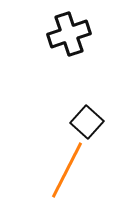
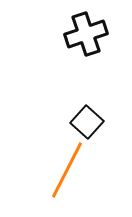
black cross: moved 17 px right
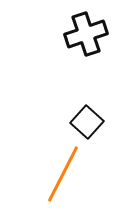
orange line: moved 4 px left, 4 px down
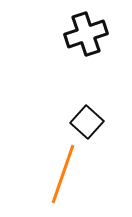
orange line: rotated 8 degrees counterclockwise
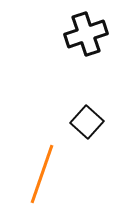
orange line: moved 21 px left
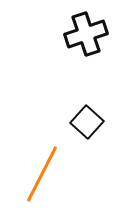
orange line: rotated 8 degrees clockwise
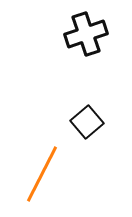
black square: rotated 8 degrees clockwise
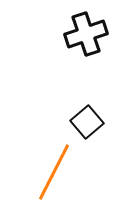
orange line: moved 12 px right, 2 px up
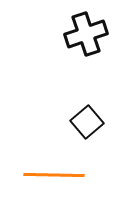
orange line: moved 3 px down; rotated 64 degrees clockwise
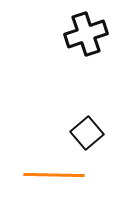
black square: moved 11 px down
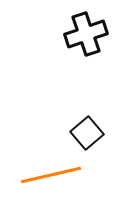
orange line: moved 3 px left; rotated 14 degrees counterclockwise
